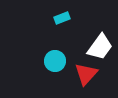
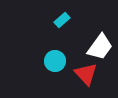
cyan rectangle: moved 2 px down; rotated 21 degrees counterclockwise
red triangle: rotated 25 degrees counterclockwise
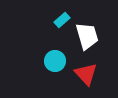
white trapezoid: moved 13 px left, 11 px up; rotated 52 degrees counterclockwise
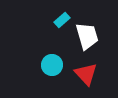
cyan circle: moved 3 px left, 4 px down
